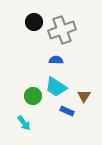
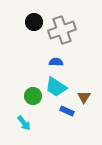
blue semicircle: moved 2 px down
brown triangle: moved 1 px down
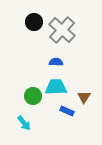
gray cross: rotated 28 degrees counterclockwise
cyan trapezoid: rotated 145 degrees clockwise
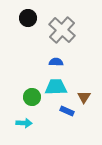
black circle: moved 6 px left, 4 px up
green circle: moved 1 px left, 1 px down
cyan arrow: rotated 49 degrees counterclockwise
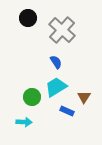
blue semicircle: rotated 56 degrees clockwise
cyan trapezoid: rotated 30 degrees counterclockwise
cyan arrow: moved 1 px up
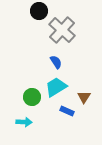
black circle: moved 11 px right, 7 px up
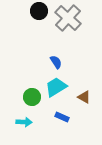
gray cross: moved 6 px right, 12 px up
brown triangle: rotated 32 degrees counterclockwise
blue rectangle: moved 5 px left, 6 px down
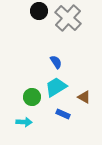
blue rectangle: moved 1 px right, 3 px up
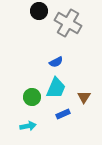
gray cross: moved 5 px down; rotated 12 degrees counterclockwise
blue semicircle: rotated 96 degrees clockwise
cyan trapezoid: moved 1 px down; rotated 145 degrees clockwise
brown triangle: rotated 32 degrees clockwise
blue rectangle: rotated 48 degrees counterclockwise
cyan arrow: moved 4 px right, 4 px down; rotated 14 degrees counterclockwise
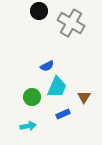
gray cross: moved 3 px right
blue semicircle: moved 9 px left, 4 px down
cyan trapezoid: moved 1 px right, 1 px up
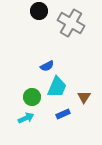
cyan arrow: moved 2 px left, 8 px up; rotated 14 degrees counterclockwise
